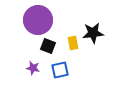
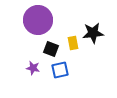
black square: moved 3 px right, 3 px down
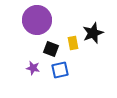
purple circle: moved 1 px left
black star: rotated 15 degrees counterclockwise
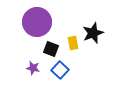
purple circle: moved 2 px down
blue square: rotated 36 degrees counterclockwise
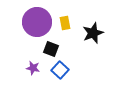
yellow rectangle: moved 8 px left, 20 px up
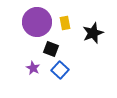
purple star: rotated 16 degrees clockwise
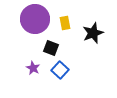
purple circle: moved 2 px left, 3 px up
black square: moved 1 px up
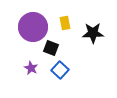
purple circle: moved 2 px left, 8 px down
black star: rotated 20 degrees clockwise
purple star: moved 2 px left
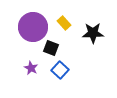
yellow rectangle: moved 1 px left; rotated 32 degrees counterclockwise
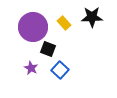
black star: moved 1 px left, 16 px up
black square: moved 3 px left, 1 px down
